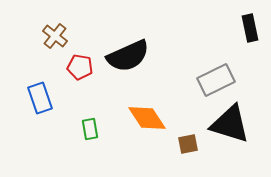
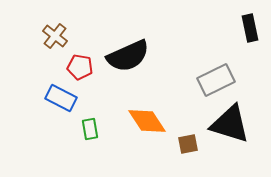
blue rectangle: moved 21 px right; rotated 44 degrees counterclockwise
orange diamond: moved 3 px down
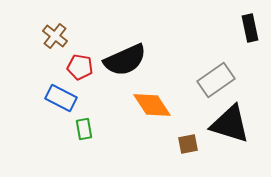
black semicircle: moved 3 px left, 4 px down
gray rectangle: rotated 9 degrees counterclockwise
orange diamond: moved 5 px right, 16 px up
green rectangle: moved 6 px left
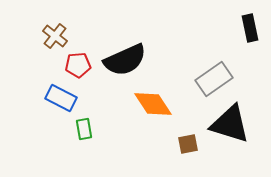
red pentagon: moved 2 px left, 2 px up; rotated 15 degrees counterclockwise
gray rectangle: moved 2 px left, 1 px up
orange diamond: moved 1 px right, 1 px up
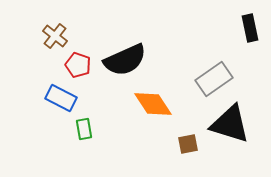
red pentagon: rotated 25 degrees clockwise
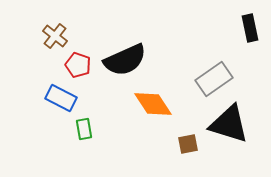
black triangle: moved 1 px left
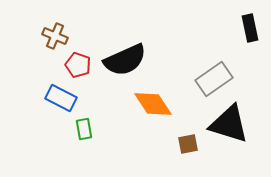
brown cross: rotated 15 degrees counterclockwise
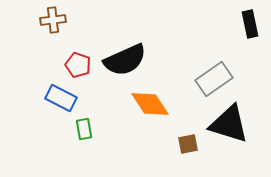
black rectangle: moved 4 px up
brown cross: moved 2 px left, 16 px up; rotated 30 degrees counterclockwise
orange diamond: moved 3 px left
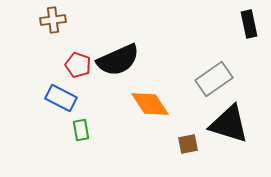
black rectangle: moved 1 px left
black semicircle: moved 7 px left
green rectangle: moved 3 px left, 1 px down
